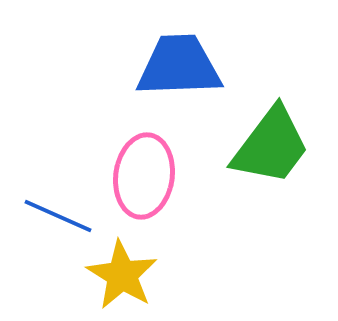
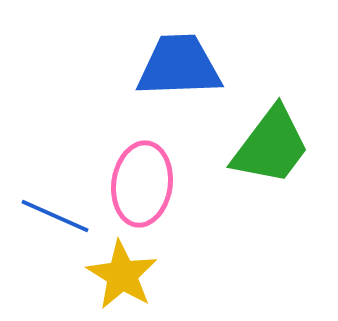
pink ellipse: moved 2 px left, 8 px down
blue line: moved 3 px left
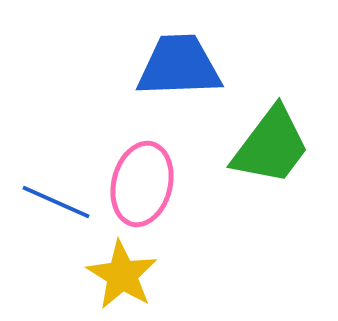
pink ellipse: rotated 6 degrees clockwise
blue line: moved 1 px right, 14 px up
